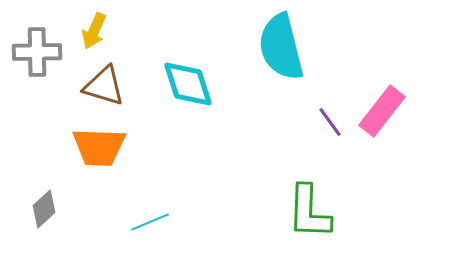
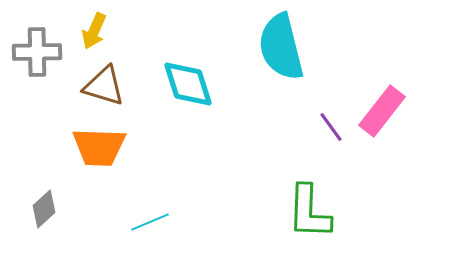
purple line: moved 1 px right, 5 px down
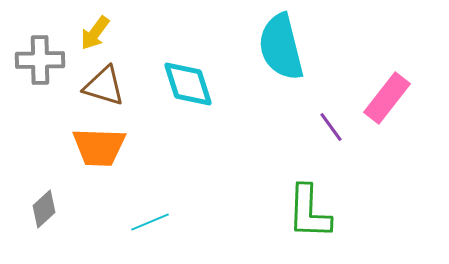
yellow arrow: moved 1 px right, 2 px down; rotated 12 degrees clockwise
gray cross: moved 3 px right, 8 px down
pink rectangle: moved 5 px right, 13 px up
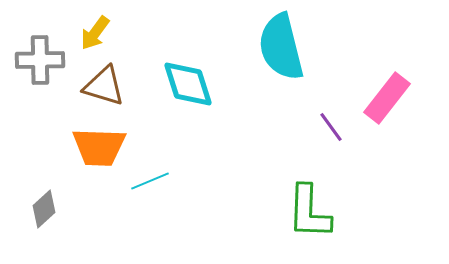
cyan line: moved 41 px up
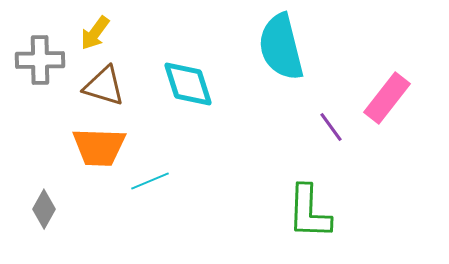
gray diamond: rotated 18 degrees counterclockwise
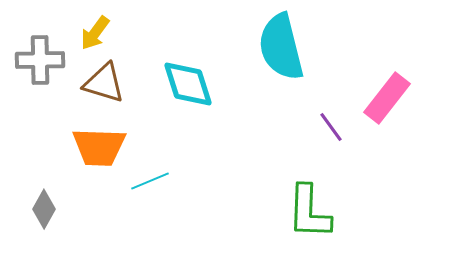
brown triangle: moved 3 px up
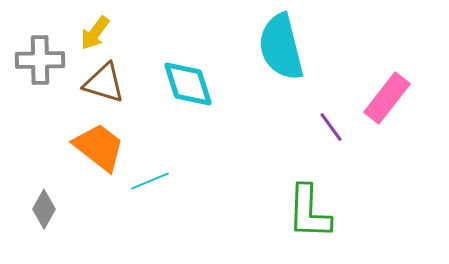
orange trapezoid: rotated 144 degrees counterclockwise
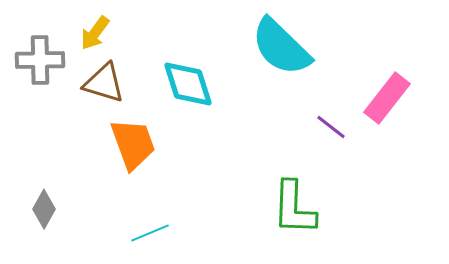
cyan semicircle: rotated 32 degrees counterclockwise
purple line: rotated 16 degrees counterclockwise
orange trapezoid: moved 34 px right, 3 px up; rotated 32 degrees clockwise
cyan line: moved 52 px down
green L-shape: moved 15 px left, 4 px up
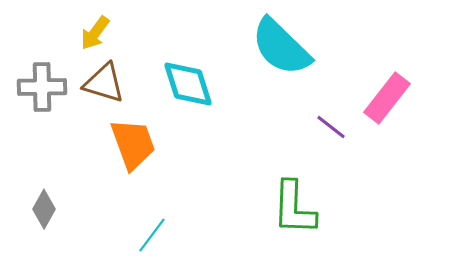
gray cross: moved 2 px right, 27 px down
cyan line: moved 2 px right, 2 px down; rotated 30 degrees counterclockwise
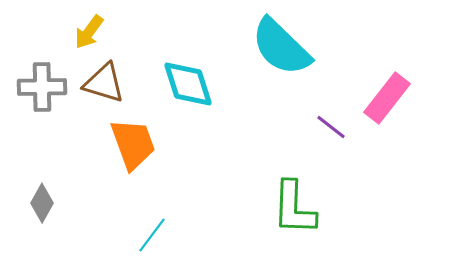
yellow arrow: moved 6 px left, 1 px up
gray diamond: moved 2 px left, 6 px up
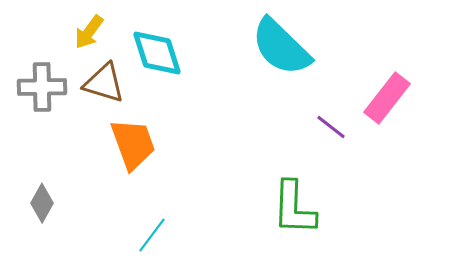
cyan diamond: moved 31 px left, 31 px up
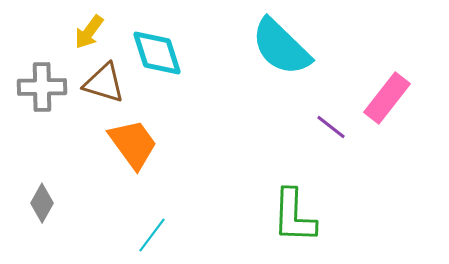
orange trapezoid: rotated 16 degrees counterclockwise
green L-shape: moved 8 px down
